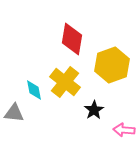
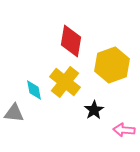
red diamond: moved 1 px left, 2 px down
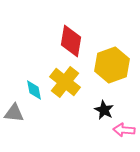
black star: moved 10 px right; rotated 12 degrees counterclockwise
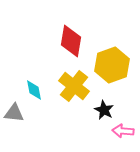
yellow cross: moved 9 px right, 4 px down
pink arrow: moved 1 px left, 1 px down
